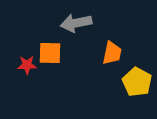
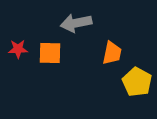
red star: moved 9 px left, 16 px up
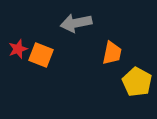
red star: rotated 18 degrees counterclockwise
orange square: moved 9 px left, 2 px down; rotated 20 degrees clockwise
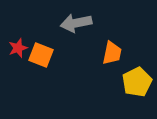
red star: moved 1 px up
yellow pentagon: rotated 16 degrees clockwise
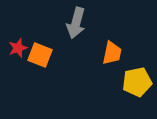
gray arrow: rotated 64 degrees counterclockwise
orange square: moved 1 px left
yellow pentagon: rotated 16 degrees clockwise
